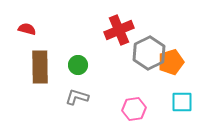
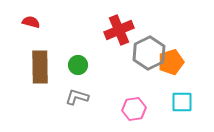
red semicircle: moved 4 px right, 7 px up
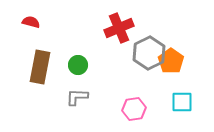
red cross: moved 2 px up
orange pentagon: moved 1 px up; rotated 20 degrees counterclockwise
brown rectangle: rotated 12 degrees clockwise
gray L-shape: rotated 15 degrees counterclockwise
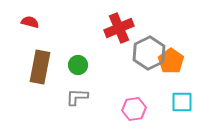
red semicircle: moved 1 px left
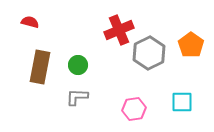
red cross: moved 2 px down
orange pentagon: moved 20 px right, 16 px up
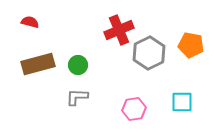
orange pentagon: rotated 25 degrees counterclockwise
brown rectangle: moved 2 px left, 3 px up; rotated 64 degrees clockwise
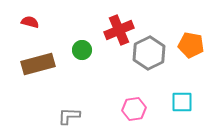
green circle: moved 4 px right, 15 px up
gray L-shape: moved 8 px left, 19 px down
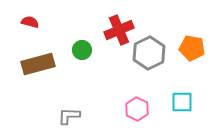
orange pentagon: moved 1 px right, 3 px down
pink hexagon: moved 3 px right; rotated 25 degrees counterclockwise
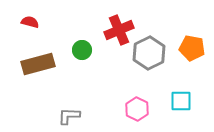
cyan square: moved 1 px left, 1 px up
